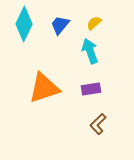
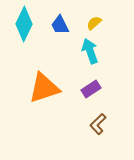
blue trapezoid: rotated 65 degrees counterclockwise
purple rectangle: rotated 24 degrees counterclockwise
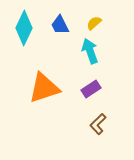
cyan diamond: moved 4 px down
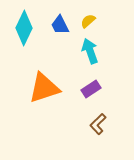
yellow semicircle: moved 6 px left, 2 px up
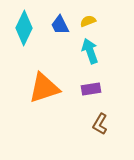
yellow semicircle: rotated 21 degrees clockwise
purple rectangle: rotated 24 degrees clockwise
brown L-shape: moved 2 px right; rotated 15 degrees counterclockwise
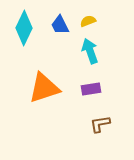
brown L-shape: rotated 50 degrees clockwise
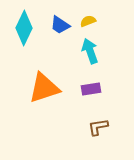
blue trapezoid: rotated 30 degrees counterclockwise
brown L-shape: moved 2 px left, 3 px down
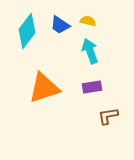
yellow semicircle: rotated 35 degrees clockwise
cyan diamond: moved 3 px right, 3 px down; rotated 12 degrees clockwise
purple rectangle: moved 1 px right, 2 px up
brown L-shape: moved 10 px right, 11 px up
